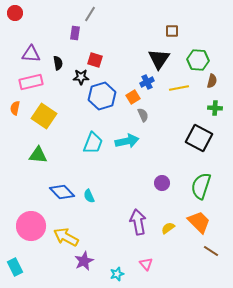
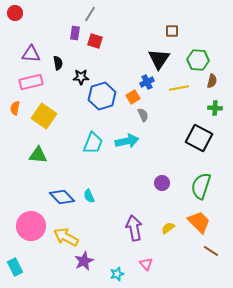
red square: moved 19 px up
blue diamond: moved 5 px down
purple arrow: moved 4 px left, 6 px down
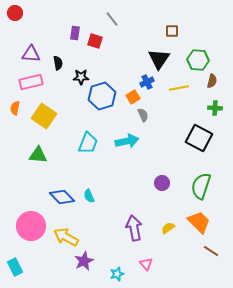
gray line: moved 22 px right, 5 px down; rotated 70 degrees counterclockwise
cyan trapezoid: moved 5 px left
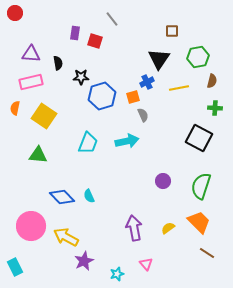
green hexagon: moved 3 px up; rotated 15 degrees counterclockwise
orange square: rotated 16 degrees clockwise
purple circle: moved 1 px right, 2 px up
brown line: moved 4 px left, 2 px down
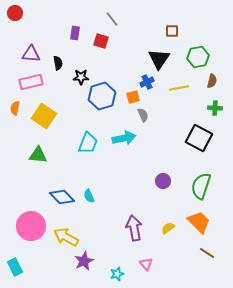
red square: moved 6 px right
cyan arrow: moved 3 px left, 3 px up
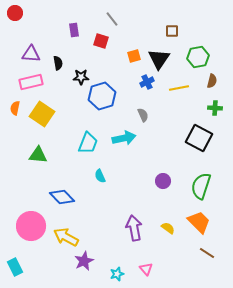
purple rectangle: moved 1 px left, 3 px up; rotated 16 degrees counterclockwise
orange square: moved 1 px right, 41 px up
yellow square: moved 2 px left, 2 px up
cyan semicircle: moved 11 px right, 20 px up
yellow semicircle: rotated 72 degrees clockwise
pink triangle: moved 5 px down
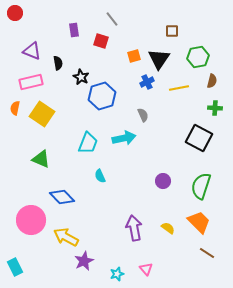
purple triangle: moved 1 px right, 3 px up; rotated 18 degrees clockwise
black star: rotated 28 degrees clockwise
green triangle: moved 3 px right, 4 px down; rotated 18 degrees clockwise
pink circle: moved 6 px up
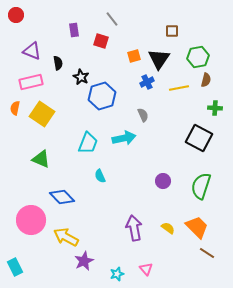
red circle: moved 1 px right, 2 px down
brown semicircle: moved 6 px left, 1 px up
orange trapezoid: moved 2 px left, 5 px down
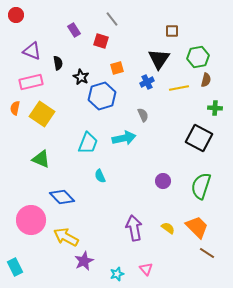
purple rectangle: rotated 24 degrees counterclockwise
orange square: moved 17 px left, 12 px down
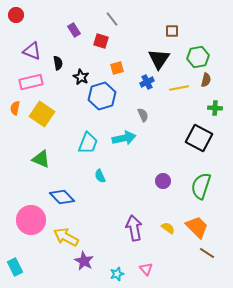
purple star: rotated 18 degrees counterclockwise
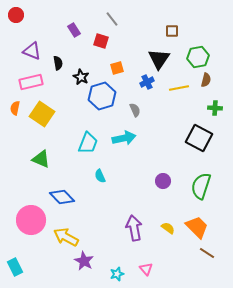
gray semicircle: moved 8 px left, 5 px up
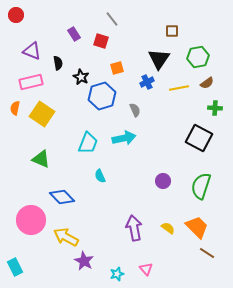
purple rectangle: moved 4 px down
brown semicircle: moved 1 px right, 3 px down; rotated 40 degrees clockwise
